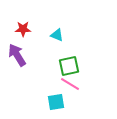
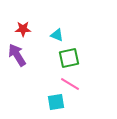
green square: moved 8 px up
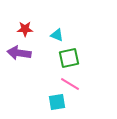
red star: moved 2 px right
purple arrow: moved 2 px right, 2 px up; rotated 50 degrees counterclockwise
cyan square: moved 1 px right
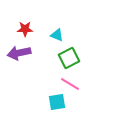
purple arrow: rotated 20 degrees counterclockwise
green square: rotated 15 degrees counterclockwise
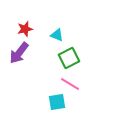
red star: rotated 14 degrees counterclockwise
purple arrow: rotated 40 degrees counterclockwise
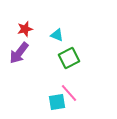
pink line: moved 1 px left, 9 px down; rotated 18 degrees clockwise
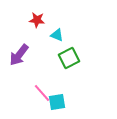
red star: moved 12 px right, 9 px up; rotated 21 degrees clockwise
purple arrow: moved 2 px down
pink line: moved 27 px left
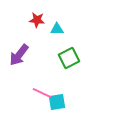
cyan triangle: moved 6 px up; rotated 24 degrees counterclockwise
pink line: rotated 24 degrees counterclockwise
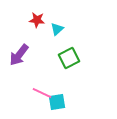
cyan triangle: rotated 40 degrees counterclockwise
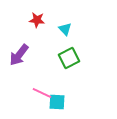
cyan triangle: moved 8 px right; rotated 32 degrees counterclockwise
cyan square: rotated 12 degrees clockwise
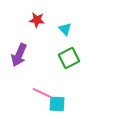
purple arrow: rotated 15 degrees counterclockwise
cyan square: moved 2 px down
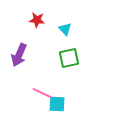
green square: rotated 15 degrees clockwise
